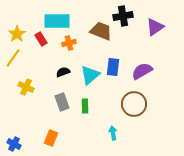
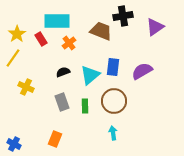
orange cross: rotated 24 degrees counterclockwise
brown circle: moved 20 px left, 3 px up
orange rectangle: moved 4 px right, 1 px down
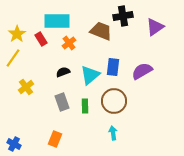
yellow cross: rotated 28 degrees clockwise
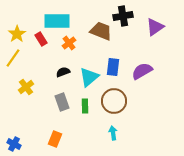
cyan triangle: moved 1 px left, 2 px down
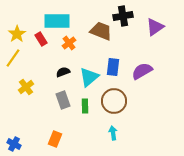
gray rectangle: moved 1 px right, 2 px up
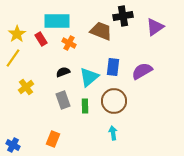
orange cross: rotated 24 degrees counterclockwise
orange rectangle: moved 2 px left
blue cross: moved 1 px left, 1 px down
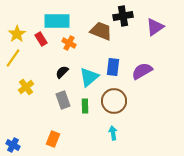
black semicircle: moved 1 px left; rotated 24 degrees counterclockwise
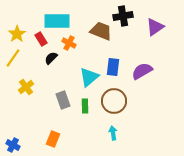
black semicircle: moved 11 px left, 14 px up
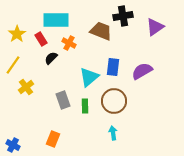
cyan rectangle: moved 1 px left, 1 px up
yellow line: moved 7 px down
